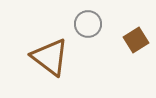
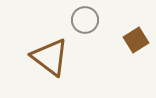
gray circle: moved 3 px left, 4 px up
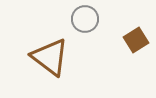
gray circle: moved 1 px up
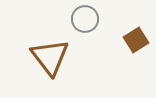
brown triangle: rotated 15 degrees clockwise
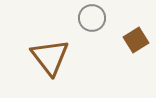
gray circle: moved 7 px right, 1 px up
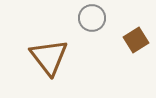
brown triangle: moved 1 px left
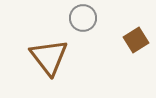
gray circle: moved 9 px left
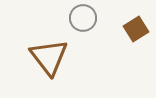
brown square: moved 11 px up
